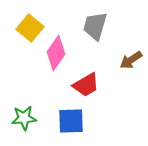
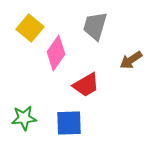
blue square: moved 2 px left, 2 px down
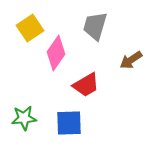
yellow square: rotated 16 degrees clockwise
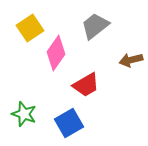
gray trapezoid: rotated 36 degrees clockwise
brown arrow: rotated 20 degrees clockwise
green star: moved 4 px up; rotated 25 degrees clockwise
blue square: rotated 28 degrees counterclockwise
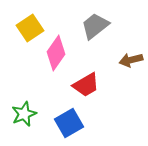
green star: rotated 30 degrees clockwise
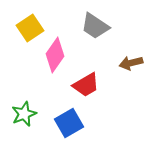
gray trapezoid: rotated 108 degrees counterclockwise
pink diamond: moved 1 px left, 2 px down
brown arrow: moved 3 px down
